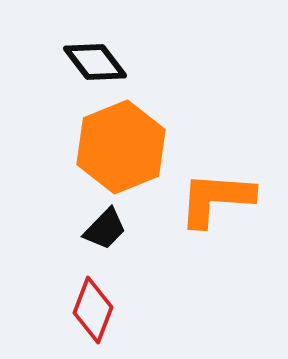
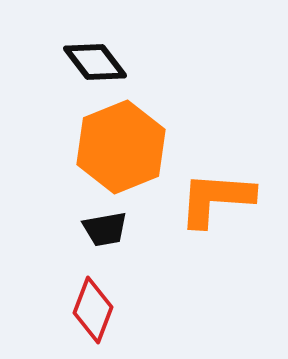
black trapezoid: rotated 36 degrees clockwise
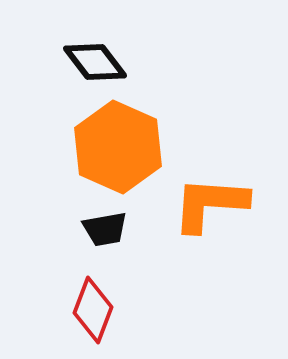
orange hexagon: moved 3 px left; rotated 14 degrees counterclockwise
orange L-shape: moved 6 px left, 5 px down
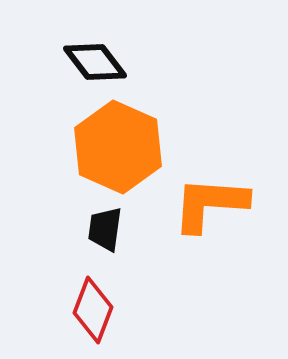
black trapezoid: rotated 108 degrees clockwise
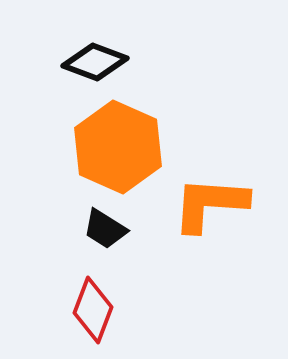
black diamond: rotated 32 degrees counterclockwise
black trapezoid: rotated 66 degrees counterclockwise
